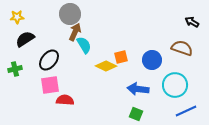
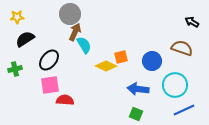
blue circle: moved 1 px down
blue line: moved 2 px left, 1 px up
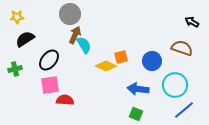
brown arrow: moved 3 px down
blue line: rotated 15 degrees counterclockwise
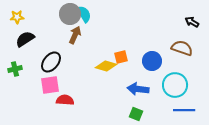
cyan semicircle: moved 31 px up
black ellipse: moved 2 px right, 2 px down
yellow diamond: rotated 10 degrees counterclockwise
blue line: rotated 40 degrees clockwise
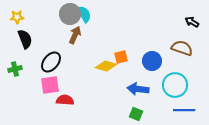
black semicircle: rotated 102 degrees clockwise
